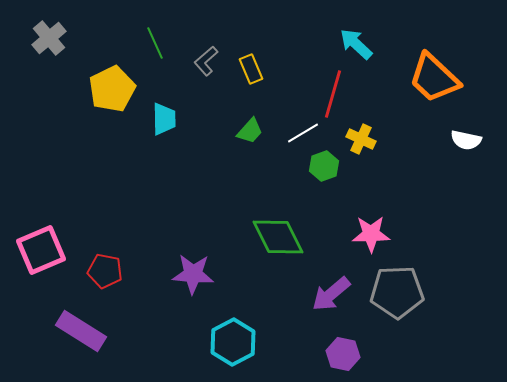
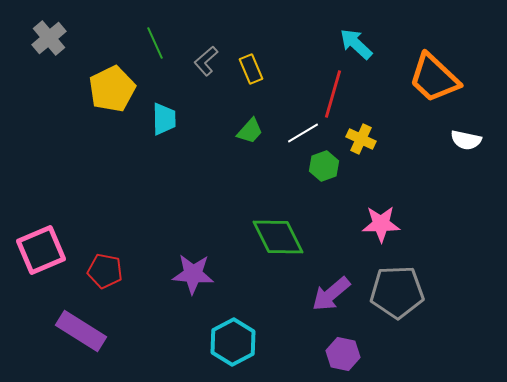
pink star: moved 10 px right, 10 px up
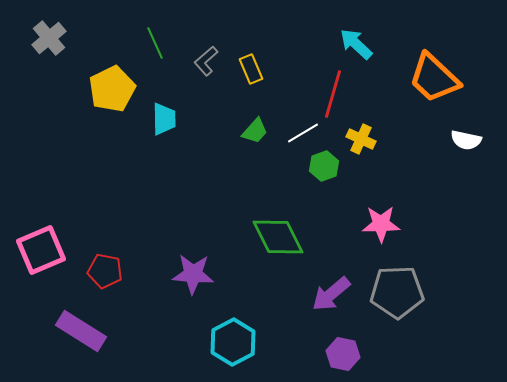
green trapezoid: moved 5 px right
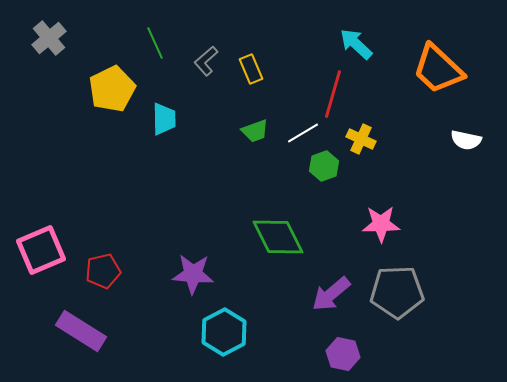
orange trapezoid: moved 4 px right, 9 px up
green trapezoid: rotated 28 degrees clockwise
red pentagon: moved 2 px left; rotated 24 degrees counterclockwise
cyan hexagon: moved 9 px left, 10 px up
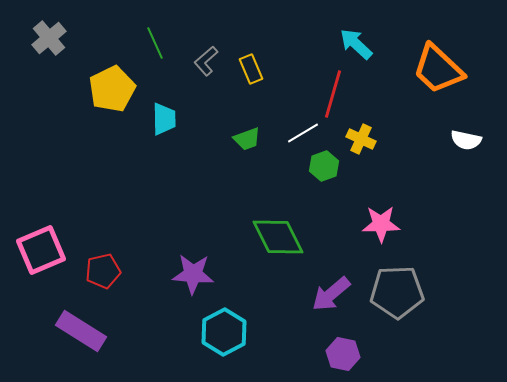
green trapezoid: moved 8 px left, 8 px down
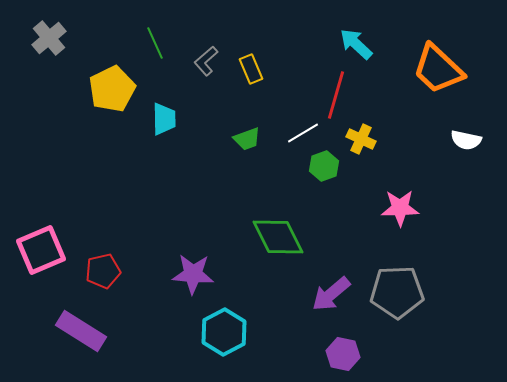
red line: moved 3 px right, 1 px down
pink star: moved 19 px right, 16 px up
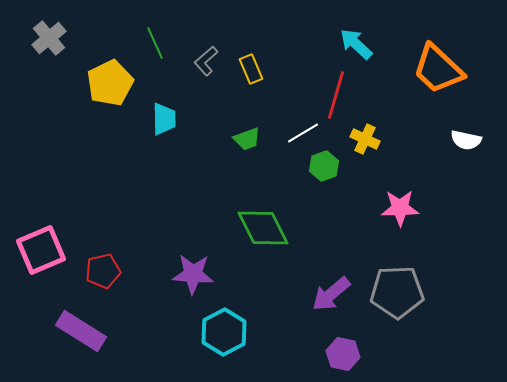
yellow pentagon: moved 2 px left, 6 px up
yellow cross: moved 4 px right
green diamond: moved 15 px left, 9 px up
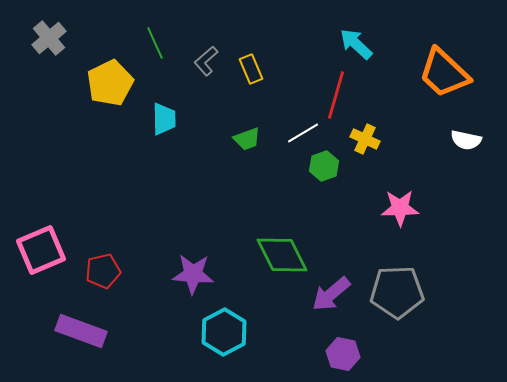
orange trapezoid: moved 6 px right, 4 px down
green diamond: moved 19 px right, 27 px down
purple rectangle: rotated 12 degrees counterclockwise
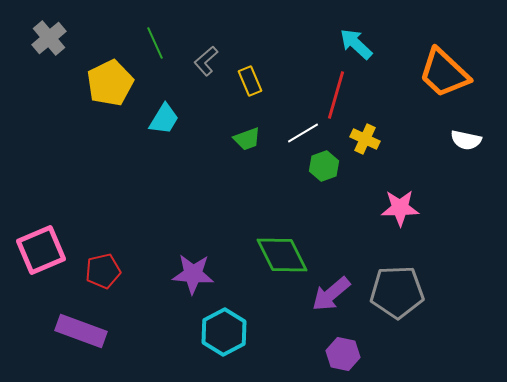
yellow rectangle: moved 1 px left, 12 px down
cyan trapezoid: rotated 32 degrees clockwise
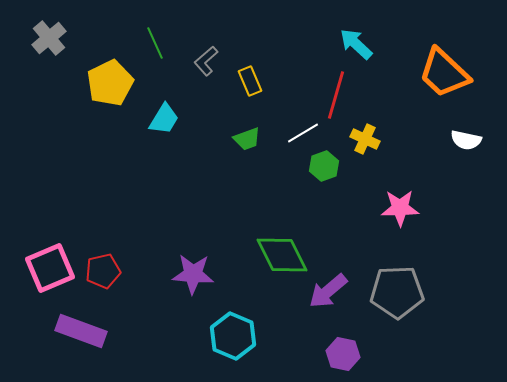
pink square: moved 9 px right, 18 px down
purple arrow: moved 3 px left, 3 px up
cyan hexagon: moved 9 px right, 4 px down; rotated 9 degrees counterclockwise
